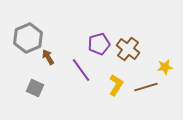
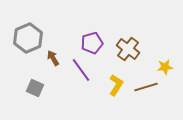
purple pentagon: moved 7 px left, 1 px up
brown arrow: moved 5 px right, 1 px down
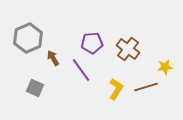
purple pentagon: rotated 10 degrees clockwise
yellow L-shape: moved 4 px down
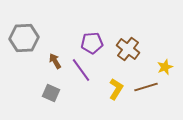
gray hexagon: moved 4 px left; rotated 20 degrees clockwise
brown arrow: moved 2 px right, 3 px down
yellow star: rotated 14 degrees counterclockwise
gray square: moved 16 px right, 5 px down
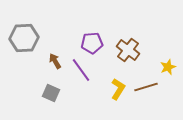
brown cross: moved 1 px down
yellow star: moved 3 px right
yellow L-shape: moved 2 px right
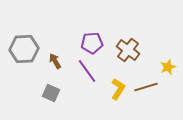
gray hexagon: moved 11 px down
purple line: moved 6 px right, 1 px down
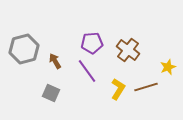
gray hexagon: rotated 12 degrees counterclockwise
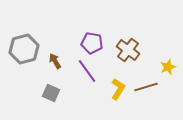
purple pentagon: rotated 15 degrees clockwise
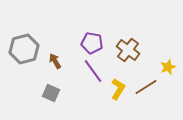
purple line: moved 6 px right
brown line: rotated 15 degrees counterclockwise
